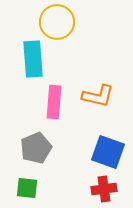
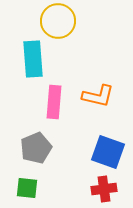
yellow circle: moved 1 px right, 1 px up
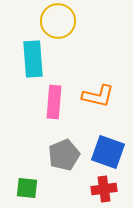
gray pentagon: moved 28 px right, 7 px down
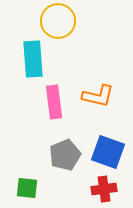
pink rectangle: rotated 12 degrees counterclockwise
gray pentagon: moved 1 px right
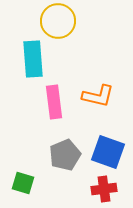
green square: moved 4 px left, 5 px up; rotated 10 degrees clockwise
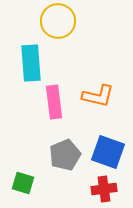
cyan rectangle: moved 2 px left, 4 px down
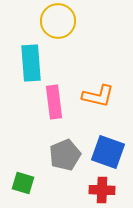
red cross: moved 2 px left, 1 px down; rotated 10 degrees clockwise
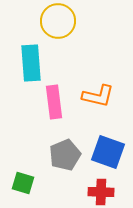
red cross: moved 1 px left, 2 px down
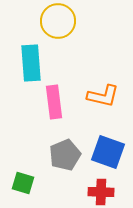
orange L-shape: moved 5 px right
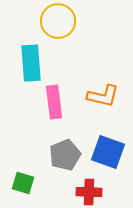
red cross: moved 12 px left
